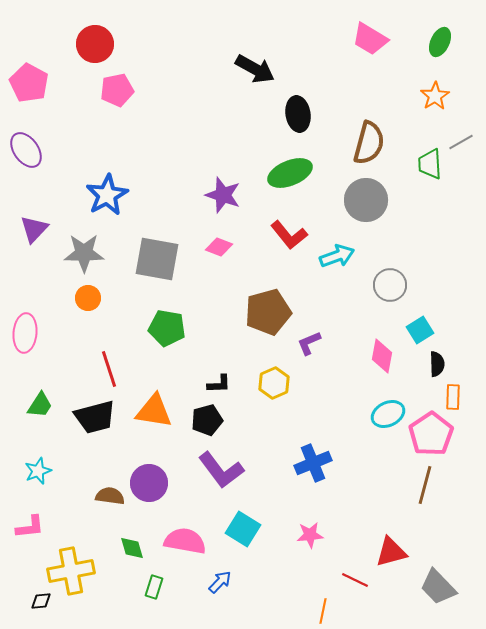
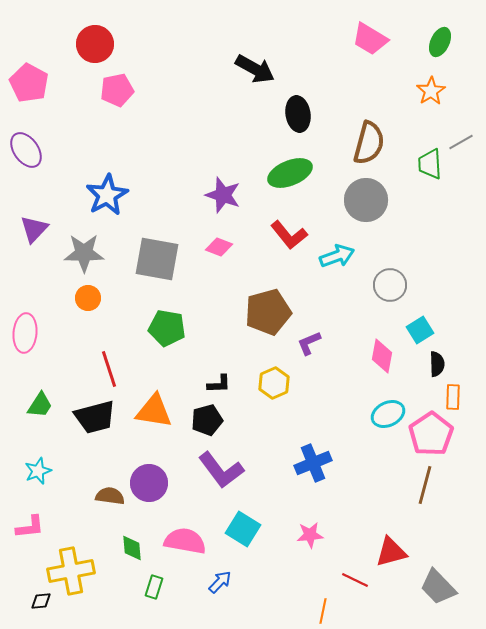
orange star at (435, 96): moved 4 px left, 5 px up
green diamond at (132, 548): rotated 12 degrees clockwise
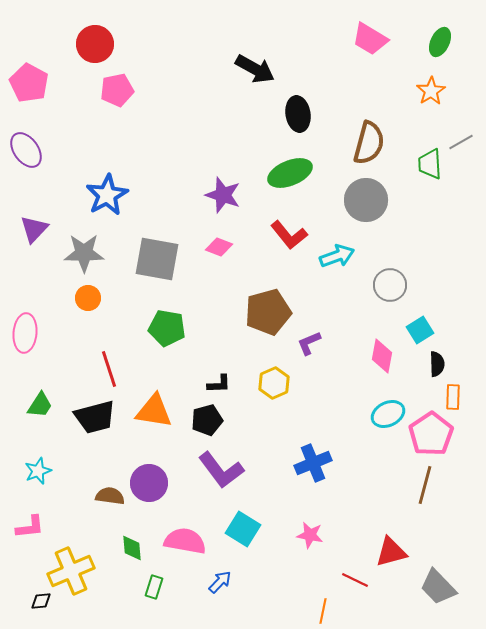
pink star at (310, 535): rotated 16 degrees clockwise
yellow cross at (71, 571): rotated 12 degrees counterclockwise
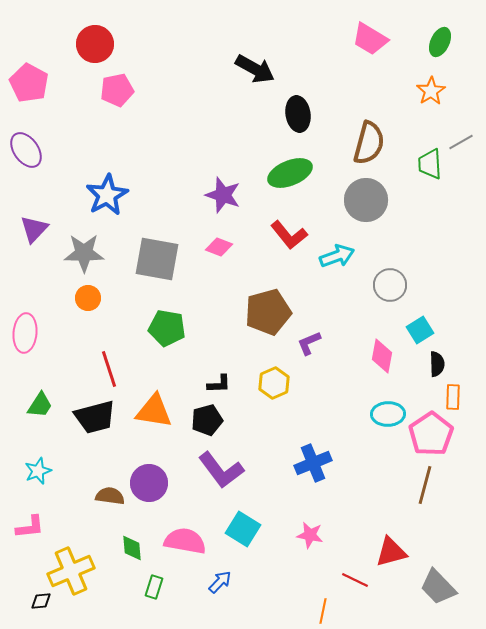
cyan ellipse at (388, 414): rotated 24 degrees clockwise
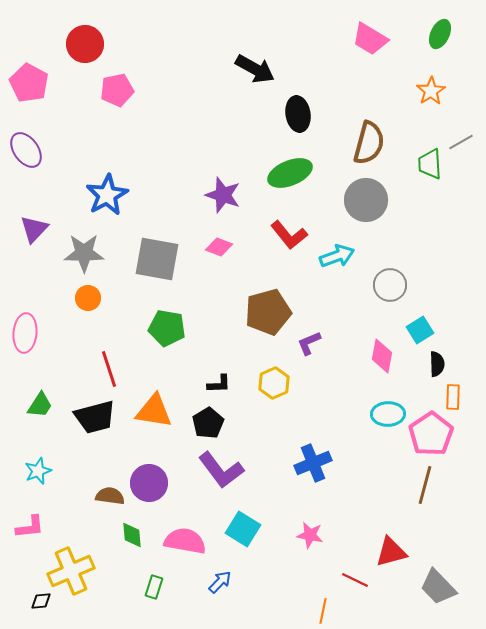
green ellipse at (440, 42): moved 8 px up
red circle at (95, 44): moved 10 px left
black pentagon at (207, 420): moved 1 px right, 3 px down; rotated 16 degrees counterclockwise
green diamond at (132, 548): moved 13 px up
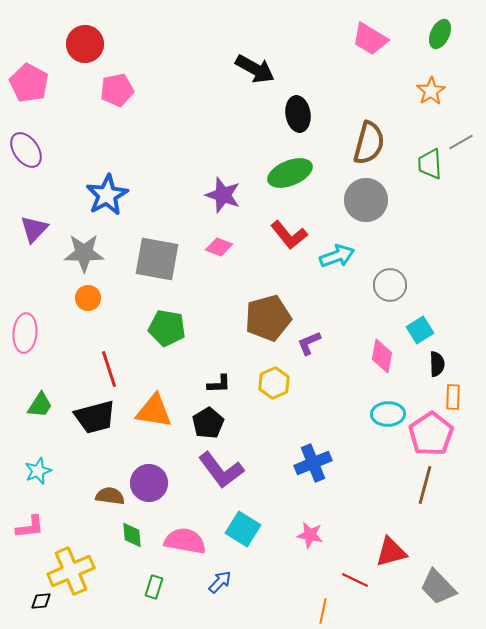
brown pentagon at (268, 312): moved 6 px down
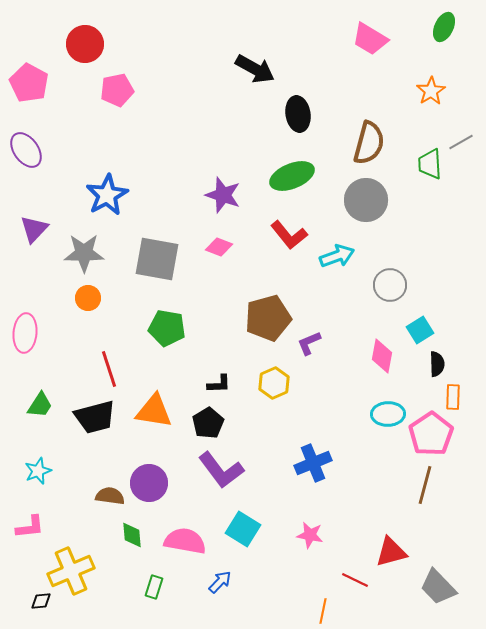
green ellipse at (440, 34): moved 4 px right, 7 px up
green ellipse at (290, 173): moved 2 px right, 3 px down
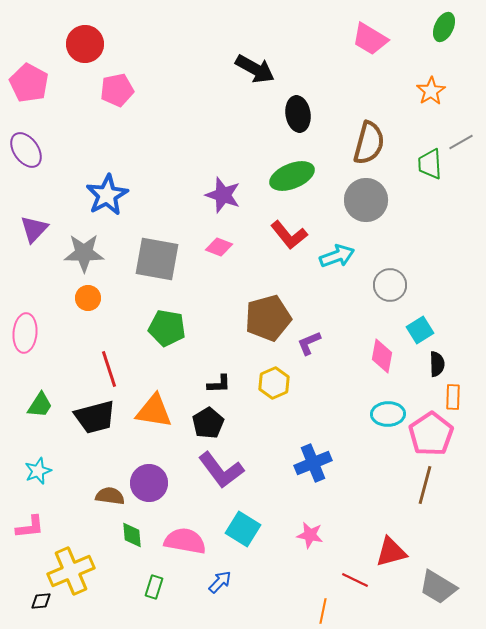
gray trapezoid at (438, 587): rotated 15 degrees counterclockwise
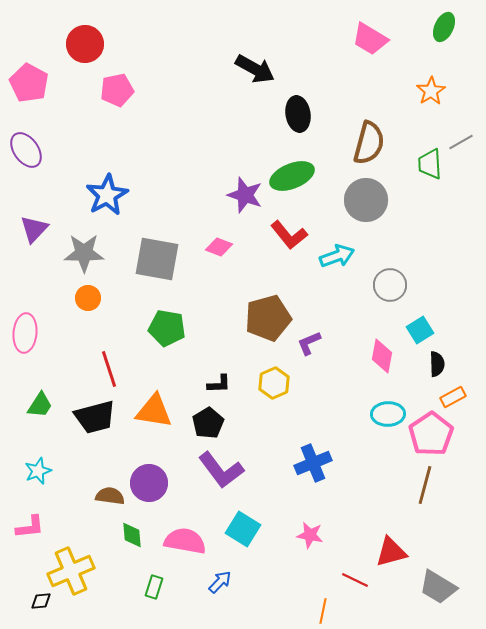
purple star at (223, 195): moved 22 px right
orange rectangle at (453, 397): rotated 60 degrees clockwise
